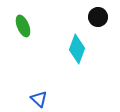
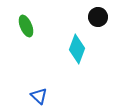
green ellipse: moved 3 px right
blue triangle: moved 3 px up
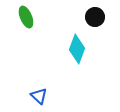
black circle: moved 3 px left
green ellipse: moved 9 px up
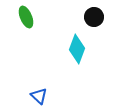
black circle: moved 1 px left
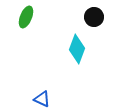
green ellipse: rotated 45 degrees clockwise
blue triangle: moved 3 px right, 3 px down; rotated 18 degrees counterclockwise
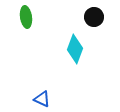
green ellipse: rotated 30 degrees counterclockwise
cyan diamond: moved 2 px left
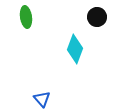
black circle: moved 3 px right
blue triangle: rotated 24 degrees clockwise
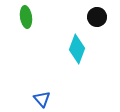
cyan diamond: moved 2 px right
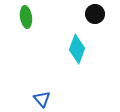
black circle: moved 2 px left, 3 px up
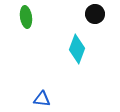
blue triangle: rotated 42 degrees counterclockwise
